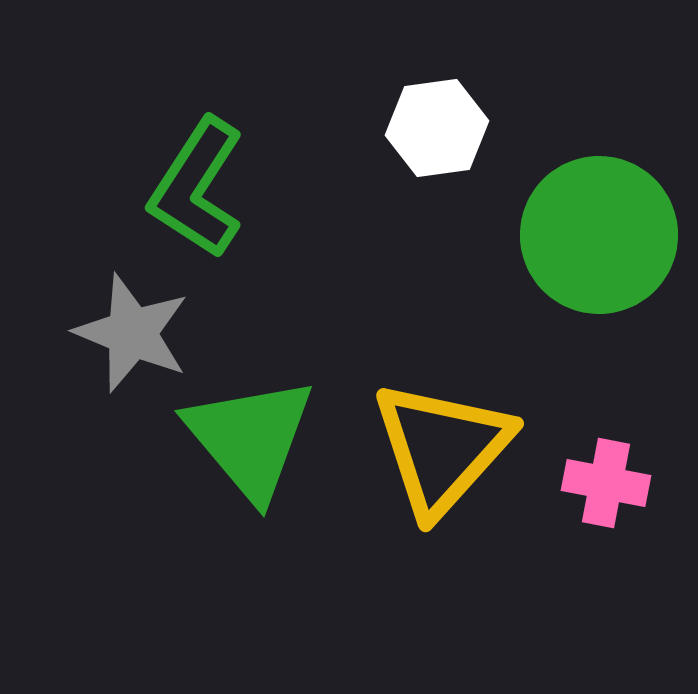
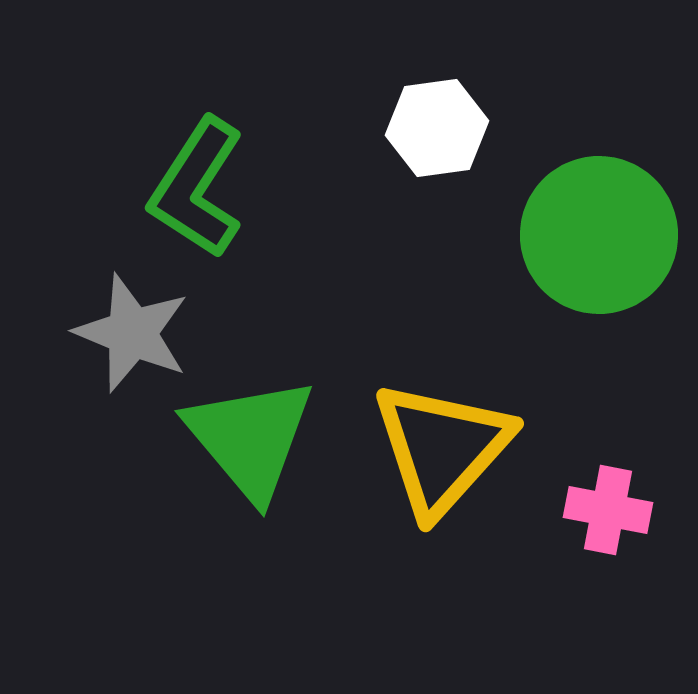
pink cross: moved 2 px right, 27 px down
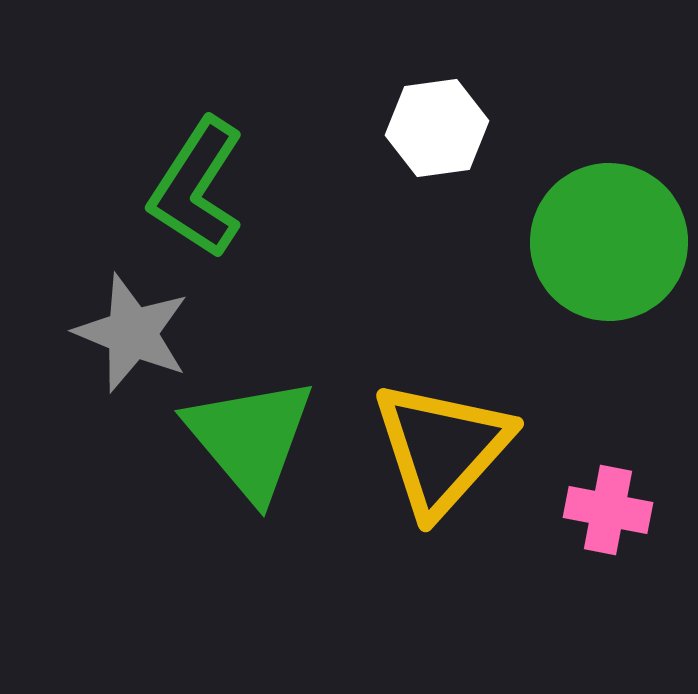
green circle: moved 10 px right, 7 px down
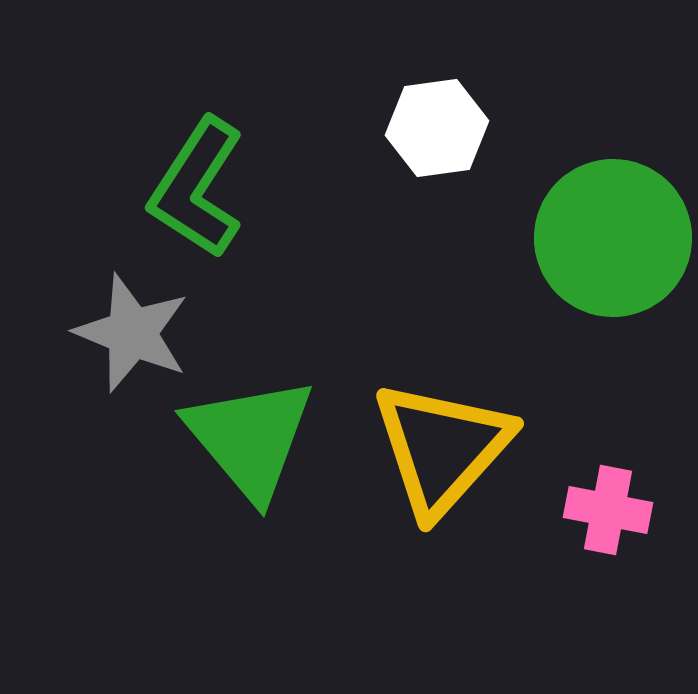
green circle: moved 4 px right, 4 px up
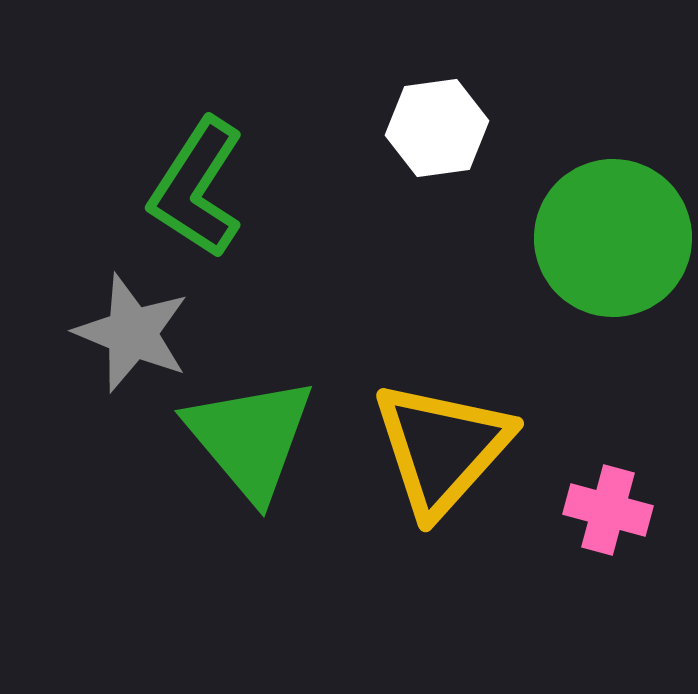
pink cross: rotated 4 degrees clockwise
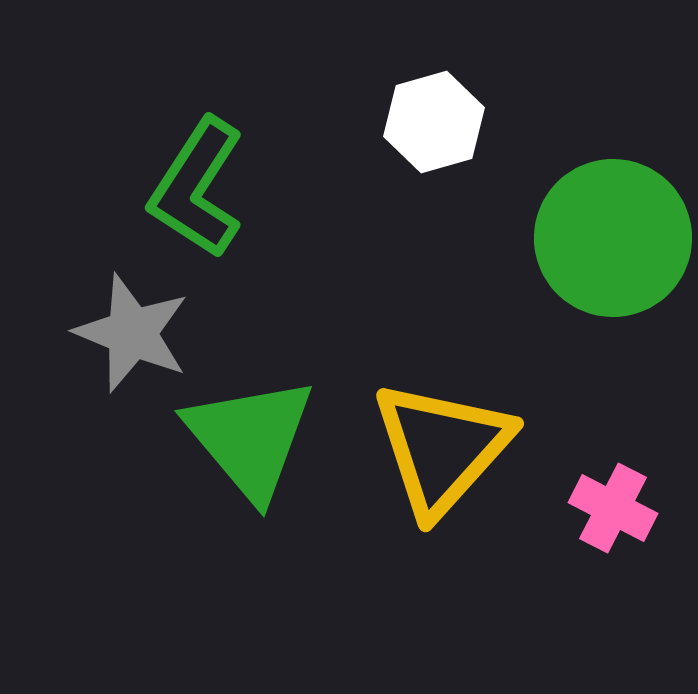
white hexagon: moved 3 px left, 6 px up; rotated 8 degrees counterclockwise
pink cross: moved 5 px right, 2 px up; rotated 12 degrees clockwise
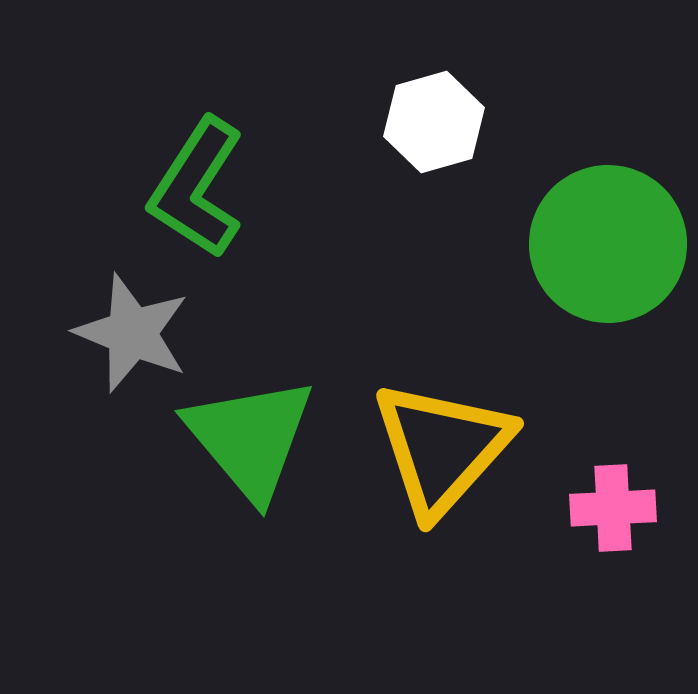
green circle: moved 5 px left, 6 px down
pink cross: rotated 30 degrees counterclockwise
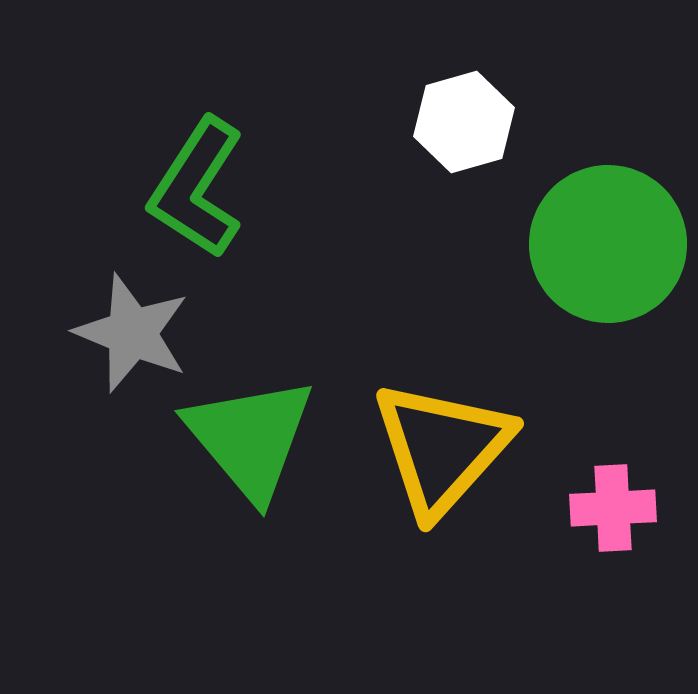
white hexagon: moved 30 px right
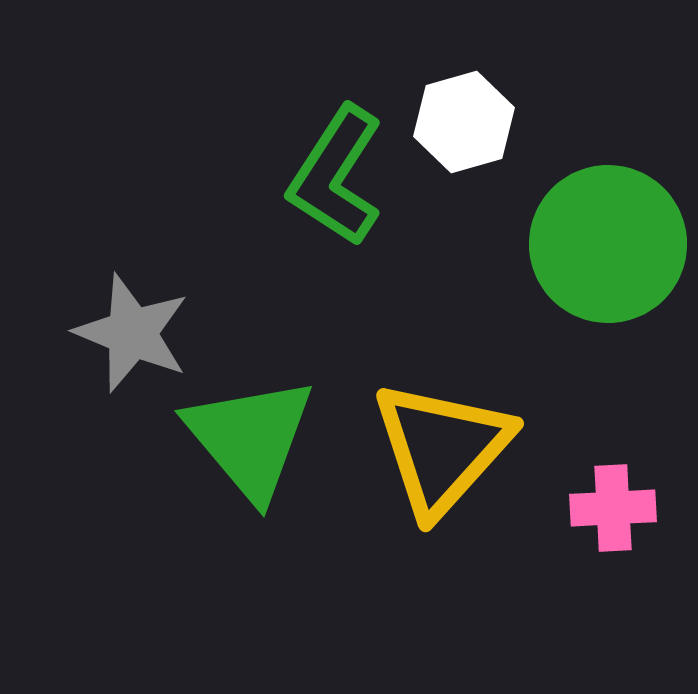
green L-shape: moved 139 px right, 12 px up
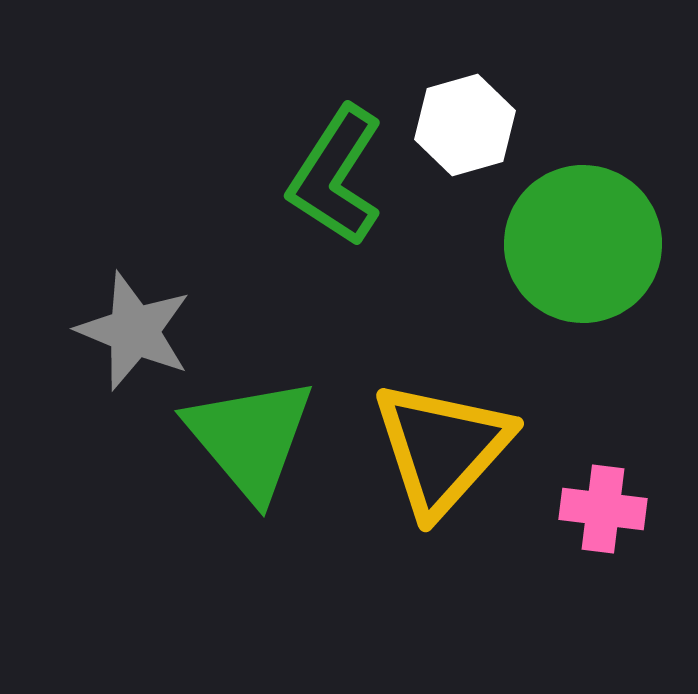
white hexagon: moved 1 px right, 3 px down
green circle: moved 25 px left
gray star: moved 2 px right, 2 px up
pink cross: moved 10 px left, 1 px down; rotated 10 degrees clockwise
